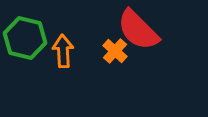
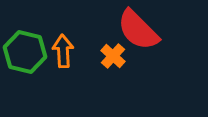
green hexagon: moved 14 px down
orange cross: moved 2 px left, 5 px down
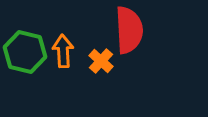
red semicircle: moved 9 px left; rotated 138 degrees counterclockwise
orange cross: moved 12 px left, 5 px down
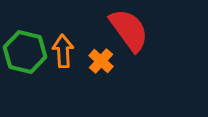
red semicircle: rotated 33 degrees counterclockwise
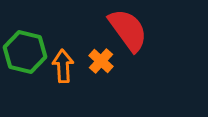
red semicircle: moved 1 px left
orange arrow: moved 15 px down
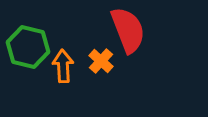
red semicircle: rotated 15 degrees clockwise
green hexagon: moved 3 px right, 5 px up
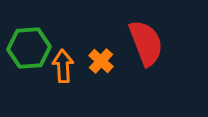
red semicircle: moved 18 px right, 13 px down
green hexagon: moved 1 px right, 1 px down; rotated 18 degrees counterclockwise
